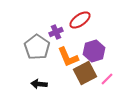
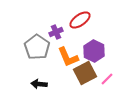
purple hexagon: rotated 15 degrees counterclockwise
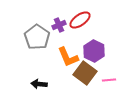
purple cross: moved 3 px right, 7 px up
gray pentagon: moved 10 px up
brown square: rotated 25 degrees counterclockwise
pink line: moved 2 px right, 1 px down; rotated 40 degrees clockwise
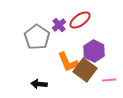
purple cross: rotated 16 degrees counterclockwise
orange L-shape: moved 5 px down
brown square: moved 3 px up
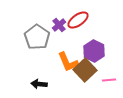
red ellipse: moved 2 px left
brown square: rotated 10 degrees clockwise
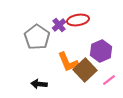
red ellipse: rotated 25 degrees clockwise
purple hexagon: moved 7 px right; rotated 10 degrees clockwise
pink line: rotated 32 degrees counterclockwise
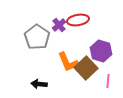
purple hexagon: rotated 20 degrees counterclockwise
brown square: moved 1 px right, 2 px up
pink line: moved 1 px left, 1 px down; rotated 48 degrees counterclockwise
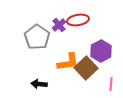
purple hexagon: rotated 15 degrees clockwise
orange L-shape: rotated 75 degrees counterclockwise
pink line: moved 3 px right, 3 px down
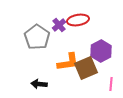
brown square: rotated 20 degrees clockwise
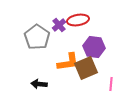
purple hexagon: moved 7 px left, 4 px up; rotated 25 degrees counterclockwise
